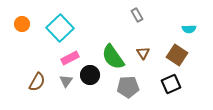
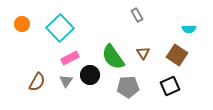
black square: moved 1 px left, 2 px down
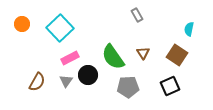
cyan semicircle: rotated 104 degrees clockwise
black circle: moved 2 px left
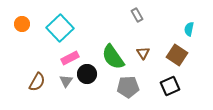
black circle: moved 1 px left, 1 px up
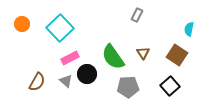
gray rectangle: rotated 56 degrees clockwise
gray triangle: rotated 24 degrees counterclockwise
black square: rotated 18 degrees counterclockwise
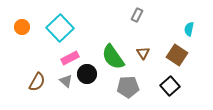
orange circle: moved 3 px down
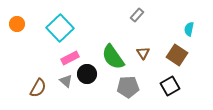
gray rectangle: rotated 16 degrees clockwise
orange circle: moved 5 px left, 3 px up
brown semicircle: moved 1 px right, 6 px down
black square: rotated 12 degrees clockwise
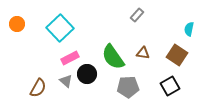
brown triangle: rotated 48 degrees counterclockwise
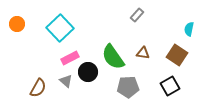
black circle: moved 1 px right, 2 px up
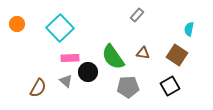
pink rectangle: rotated 24 degrees clockwise
